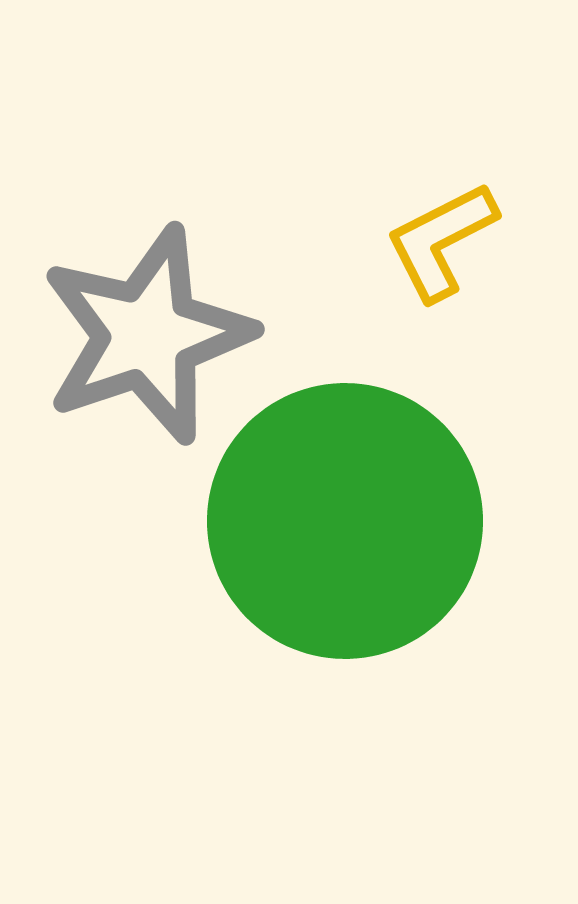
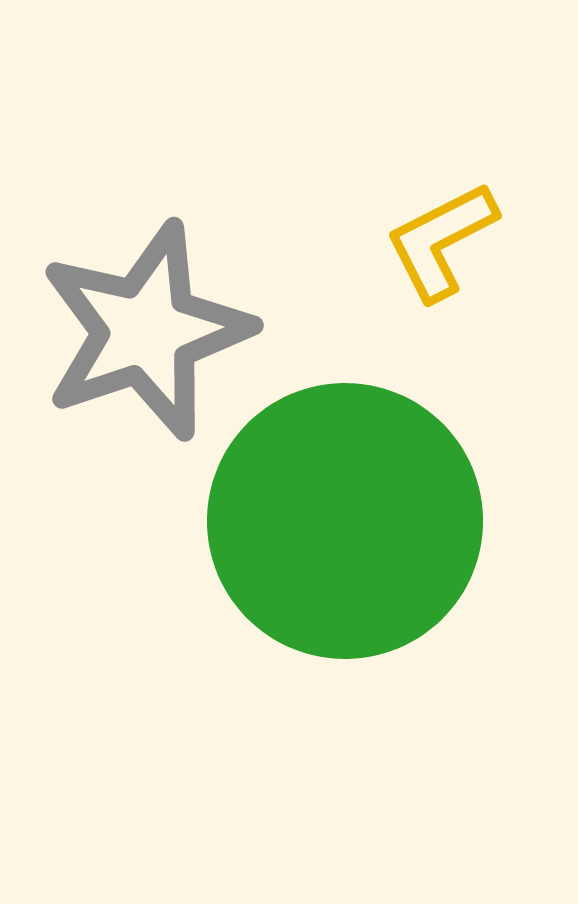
gray star: moved 1 px left, 4 px up
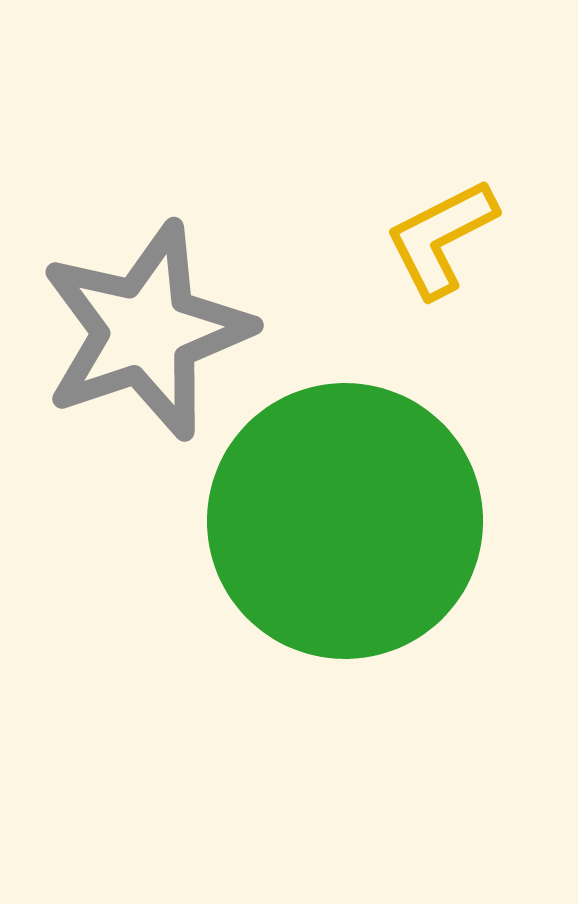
yellow L-shape: moved 3 px up
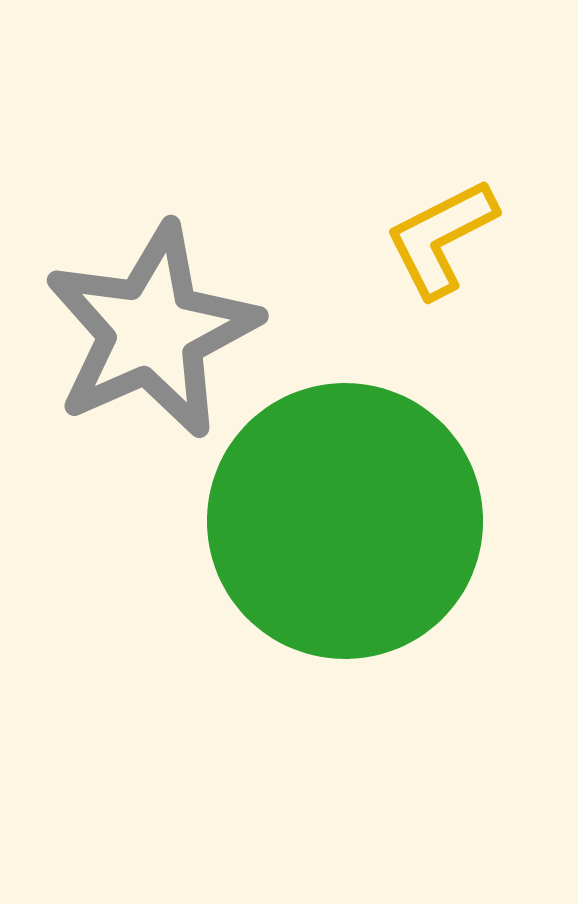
gray star: moved 6 px right; rotated 5 degrees counterclockwise
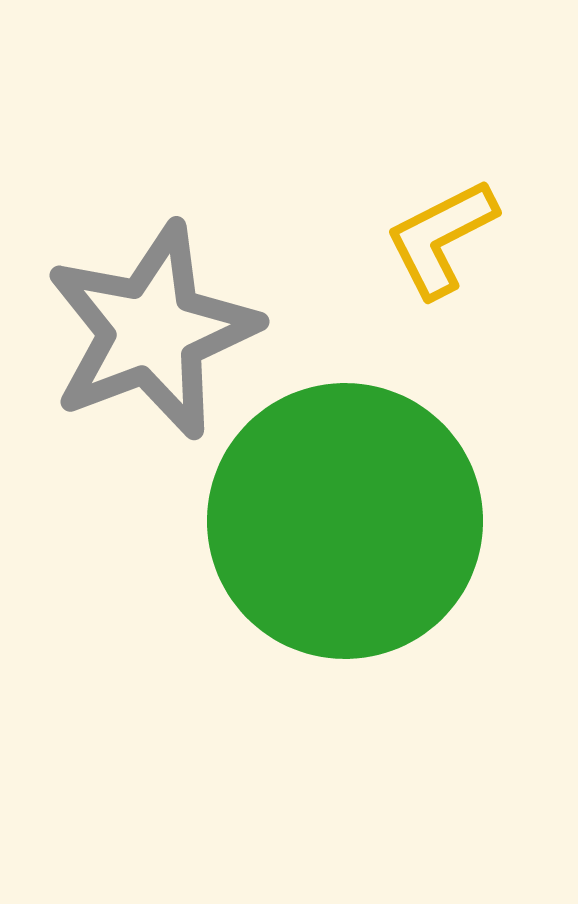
gray star: rotated 3 degrees clockwise
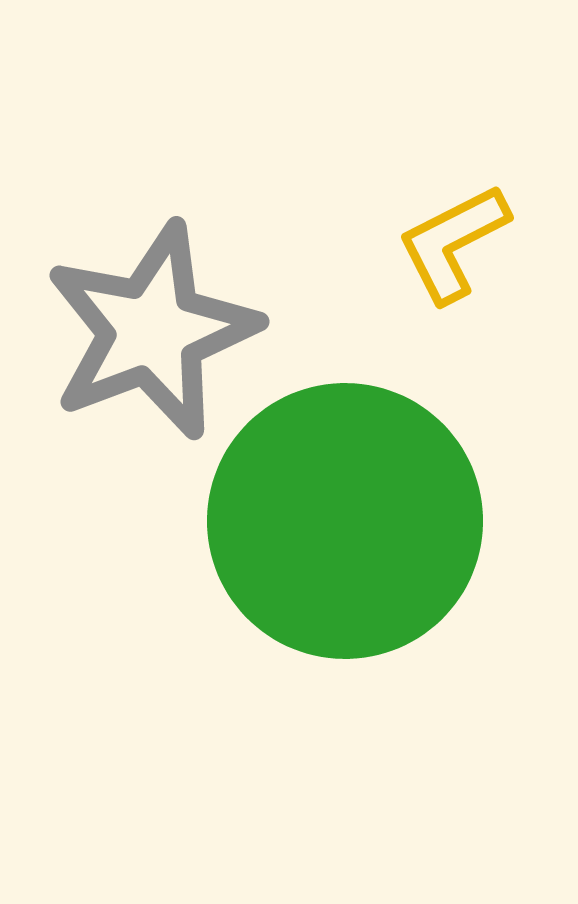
yellow L-shape: moved 12 px right, 5 px down
